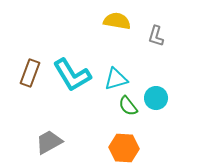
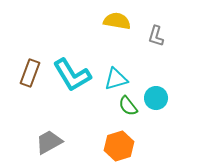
orange hexagon: moved 5 px left, 2 px up; rotated 20 degrees counterclockwise
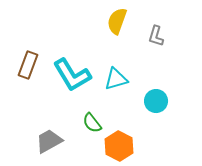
yellow semicircle: rotated 80 degrees counterclockwise
brown rectangle: moved 2 px left, 8 px up
cyan circle: moved 3 px down
green semicircle: moved 36 px left, 17 px down
gray trapezoid: moved 1 px up
orange hexagon: rotated 16 degrees counterclockwise
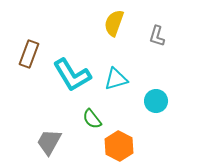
yellow semicircle: moved 3 px left, 2 px down
gray L-shape: moved 1 px right
brown rectangle: moved 1 px right, 11 px up
green semicircle: moved 4 px up
gray trapezoid: moved 1 px down; rotated 32 degrees counterclockwise
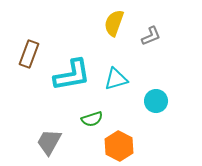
gray L-shape: moved 6 px left; rotated 130 degrees counterclockwise
cyan L-shape: rotated 69 degrees counterclockwise
green semicircle: rotated 70 degrees counterclockwise
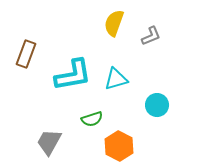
brown rectangle: moved 3 px left
cyan L-shape: moved 1 px right
cyan circle: moved 1 px right, 4 px down
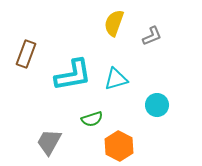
gray L-shape: moved 1 px right
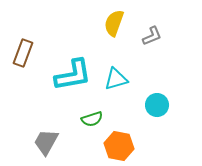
brown rectangle: moved 3 px left, 1 px up
gray trapezoid: moved 3 px left
orange hexagon: rotated 16 degrees counterclockwise
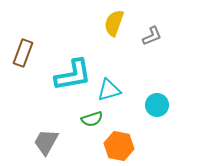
cyan triangle: moved 7 px left, 11 px down
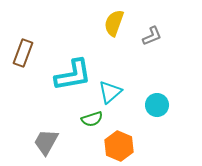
cyan triangle: moved 1 px right, 2 px down; rotated 25 degrees counterclockwise
orange hexagon: rotated 12 degrees clockwise
